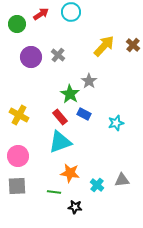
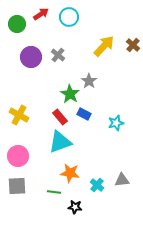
cyan circle: moved 2 px left, 5 px down
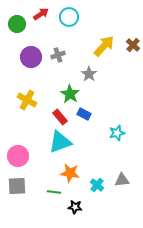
gray cross: rotated 32 degrees clockwise
gray star: moved 7 px up
yellow cross: moved 8 px right, 15 px up
cyan star: moved 1 px right, 10 px down
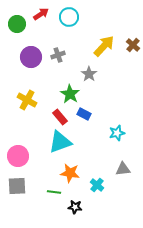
gray triangle: moved 1 px right, 11 px up
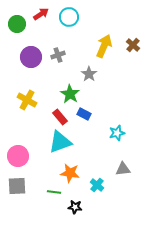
yellow arrow: rotated 20 degrees counterclockwise
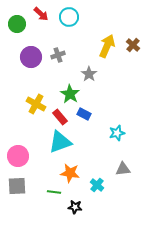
red arrow: rotated 77 degrees clockwise
yellow arrow: moved 3 px right
yellow cross: moved 9 px right, 4 px down
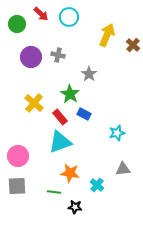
yellow arrow: moved 11 px up
gray cross: rotated 32 degrees clockwise
yellow cross: moved 2 px left, 1 px up; rotated 12 degrees clockwise
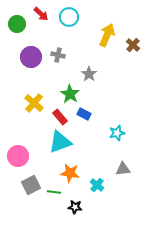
gray square: moved 14 px right, 1 px up; rotated 24 degrees counterclockwise
